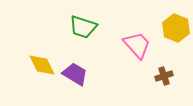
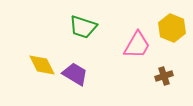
yellow hexagon: moved 4 px left
pink trapezoid: rotated 72 degrees clockwise
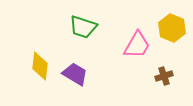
yellow diamond: moved 2 px left, 1 px down; rotated 32 degrees clockwise
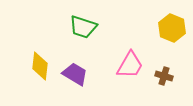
pink trapezoid: moved 7 px left, 20 px down
brown cross: rotated 36 degrees clockwise
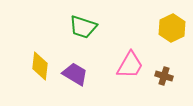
yellow hexagon: rotated 12 degrees clockwise
